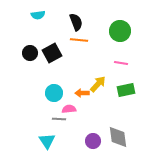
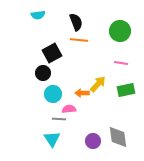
black circle: moved 13 px right, 20 px down
cyan circle: moved 1 px left, 1 px down
cyan triangle: moved 5 px right, 2 px up
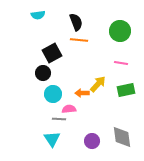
gray diamond: moved 4 px right
purple circle: moved 1 px left
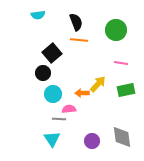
green circle: moved 4 px left, 1 px up
black square: rotated 12 degrees counterclockwise
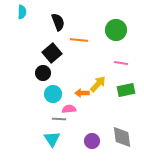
cyan semicircle: moved 16 px left, 3 px up; rotated 80 degrees counterclockwise
black semicircle: moved 18 px left
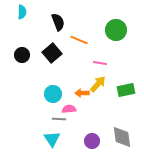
orange line: rotated 18 degrees clockwise
pink line: moved 21 px left
black circle: moved 21 px left, 18 px up
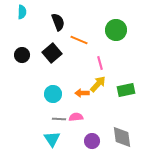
pink line: rotated 64 degrees clockwise
pink semicircle: moved 7 px right, 8 px down
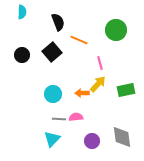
black square: moved 1 px up
cyan triangle: rotated 18 degrees clockwise
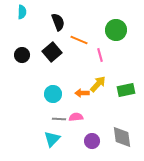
pink line: moved 8 px up
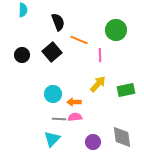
cyan semicircle: moved 1 px right, 2 px up
pink line: rotated 16 degrees clockwise
orange arrow: moved 8 px left, 9 px down
pink semicircle: moved 1 px left
purple circle: moved 1 px right, 1 px down
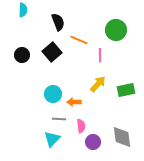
pink semicircle: moved 6 px right, 9 px down; rotated 88 degrees clockwise
